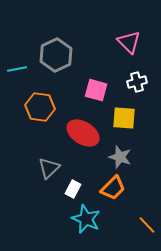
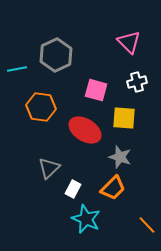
orange hexagon: moved 1 px right
red ellipse: moved 2 px right, 3 px up
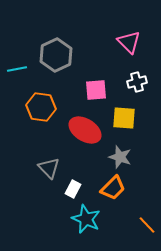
pink square: rotated 20 degrees counterclockwise
gray triangle: rotated 30 degrees counterclockwise
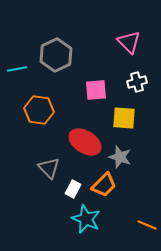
orange hexagon: moved 2 px left, 3 px down
red ellipse: moved 12 px down
orange trapezoid: moved 9 px left, 3 px up
orange line: rotated 24 degrees counterclockwise
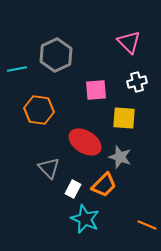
cyan star: moved 1 px left
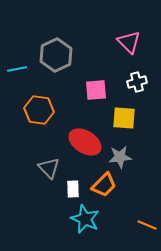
gray star: rotated 25 degrees counterclockwise
white rectangle: rotated 30 degrees counterclockwise
